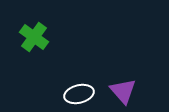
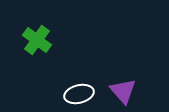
green cross: moved 3 px right, 3 px down
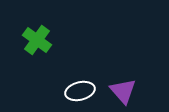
white ellipse: moved 1 px right, 3 px up
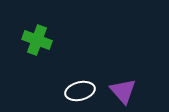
green cross: rotated 16 degrees counterclockwise
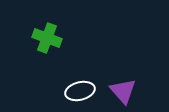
green cross: moved 10 px right, 2 px up
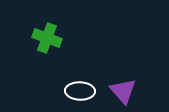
white ellipse: rotated 16 degrees clockwise
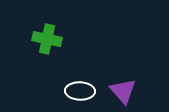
green cross: moved 1 px down; rotated 8 degrees counterclockwise
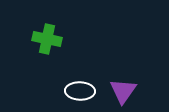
purple triangle: rotated 16 degrees clockwise
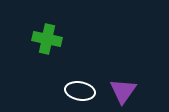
white ellipse: rotated 8 degrees clockwise
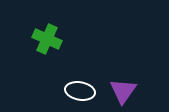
green cross: rotated 12 degrees clockwise
